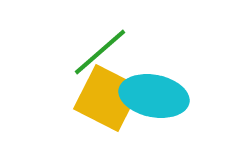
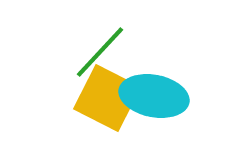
green line: rotated 6 degrees counterclockwise
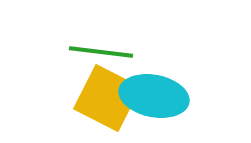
green line: moved 1 px right; rotated 54 degrees clockwise
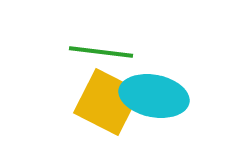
yellow square: moved 4 px down
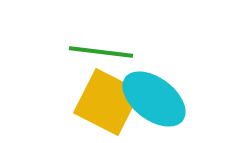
cyan ellipse: moved 3 px down; rotated 26 degrees clockwise
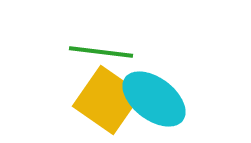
yellow square: moved 2 px up; rotated 8 degrees clockwise
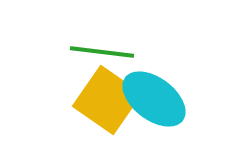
green line: moved 1 px right
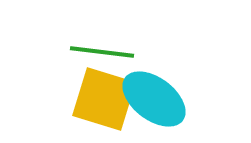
yellow square: moved 3 px left, 1 px up; rotated 18 degrees counterclockwise
